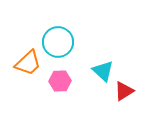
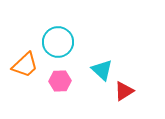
orange trapezoid: moved 3 px left, 2 px down
cyan triangle: moved 1 px left, 1 px up
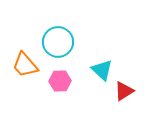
orange trapezoid: rotated 92 degrees clockwise
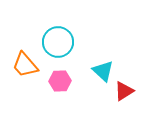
cyan triangle: moved 1 px right, 1 px down
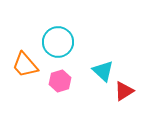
pink hexagon: rotated 15 degrees counterclockwise
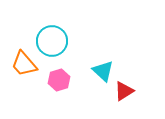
cyan circle: moved 6 px left, 1 px up
orange trapezoid: moved 1 px left, 1 px up
pink hexagon: moved 1 px left, 1 px up
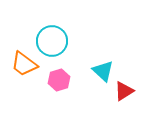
orange trapezoid: rotated 12 degrees counterclockwise
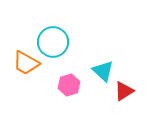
cyan circle: moved 1 px right, 1 px down
orange trapezoid: moved 2 px right, 1 px up; rotated 8 degrees counterclockwise
pink hexagon: moved 10 px right, 5 px down
